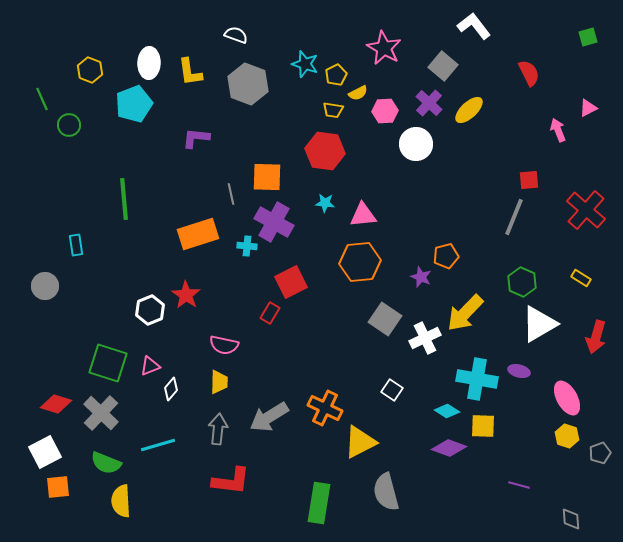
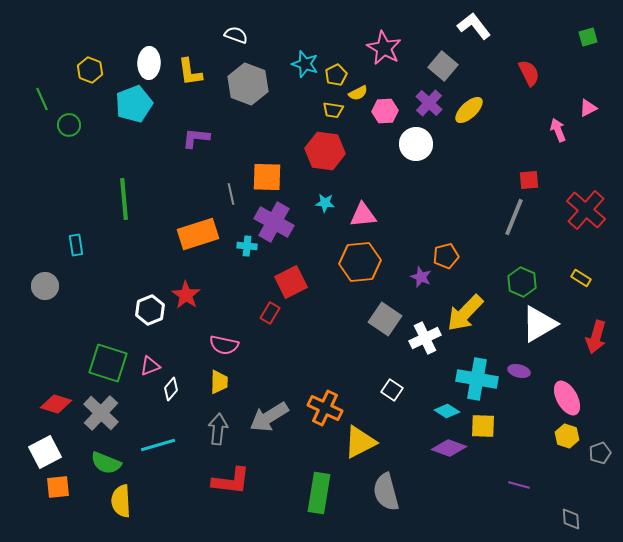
green rectangle at (319, 503): moved 10 px up
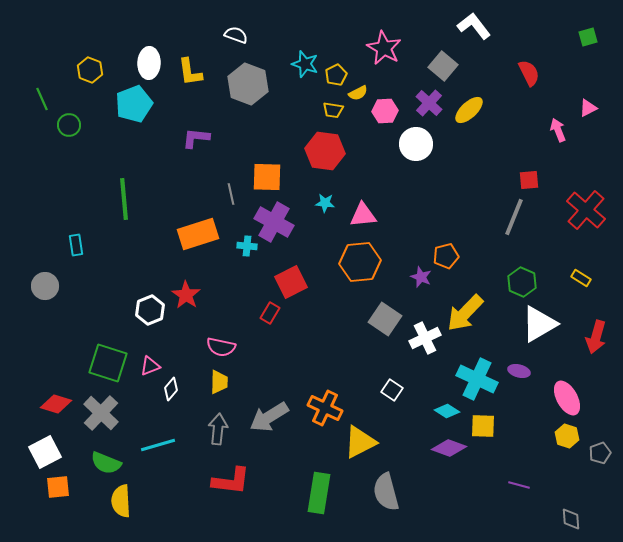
pink semicircle at (224, 345): moved 3 px left, 2 px down
cyan cross at (477, 379): rotated 15 degrees clockwise
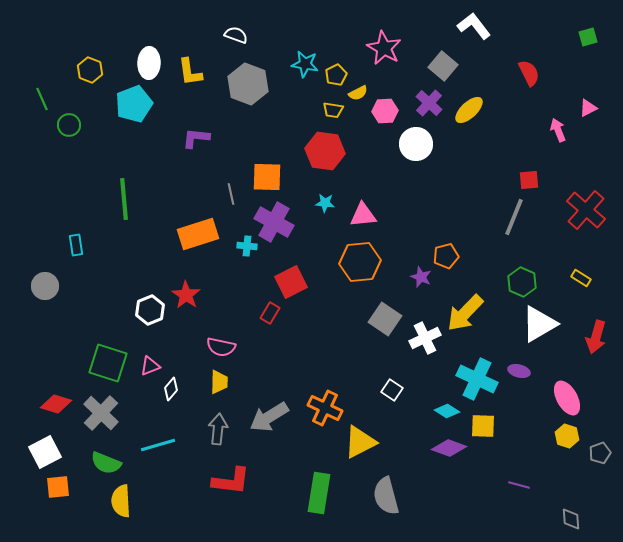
cyan star at (305, 64): rotated 8 degrees counterclockwise
gray semicircle at (386, 492): moved 4 px down
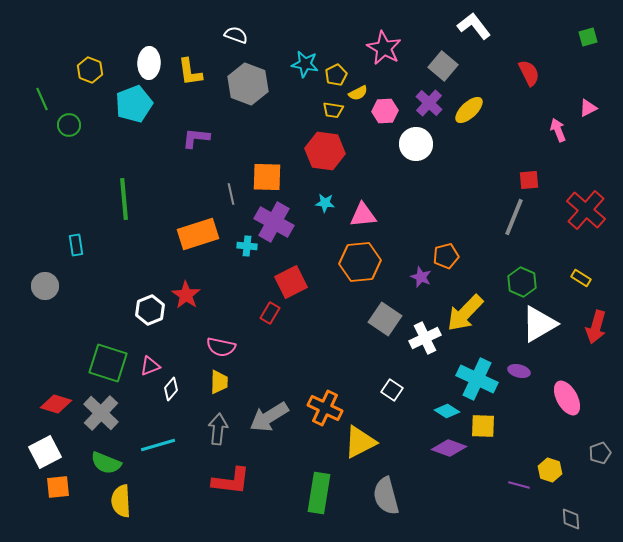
red arrow at (596, 337): moved 10 px up
yellow hexagon at (567, 436): moved 17 px left, 34 px down
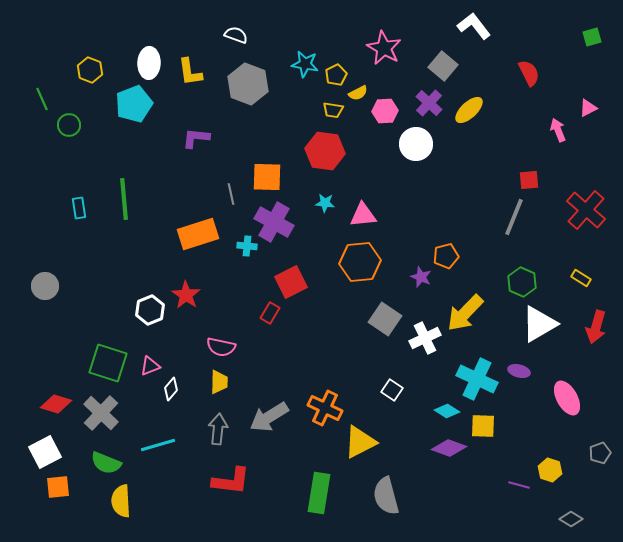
green square at (588, 37): moved 4 px right
cyan rectangle at (76, 245): moved 3 px right, 37 px up
gray diamond at (571, 519): rotated 55 degrees counterclockwise
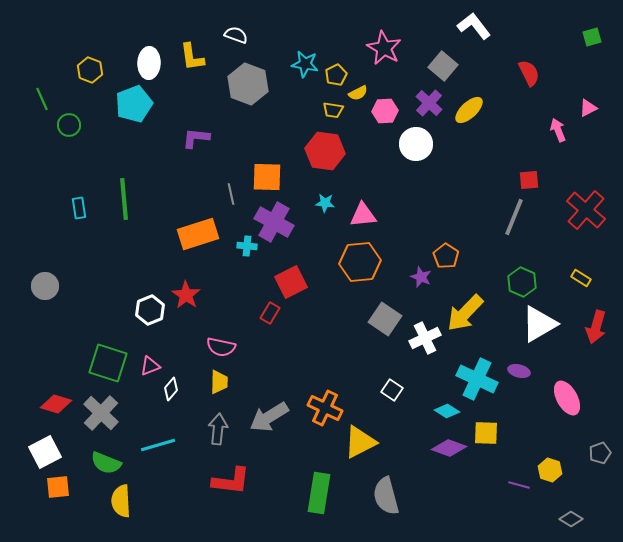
yellow L-shape at (190, 72): moved 2 px right, 15 px up
orange pentagon at (446, 256): rotated 25 degrees counterclockwise
yellow square at (483, 426): moved 3 px right, 7 px down
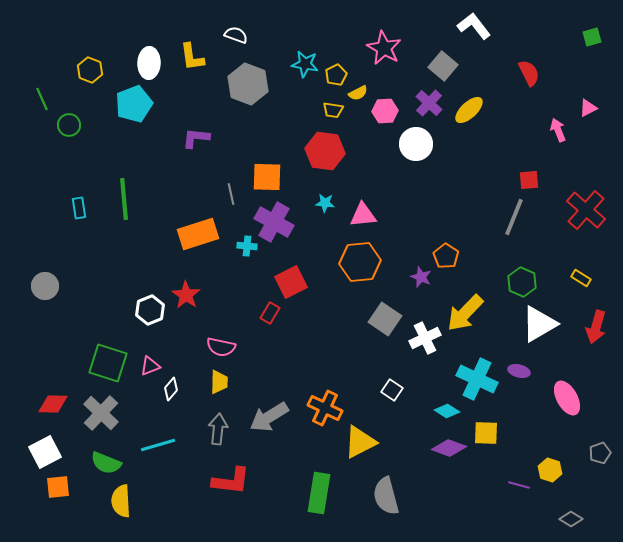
red diamond at (56, 404): moved 3 px left; rotated 16 degrees counterclockwise
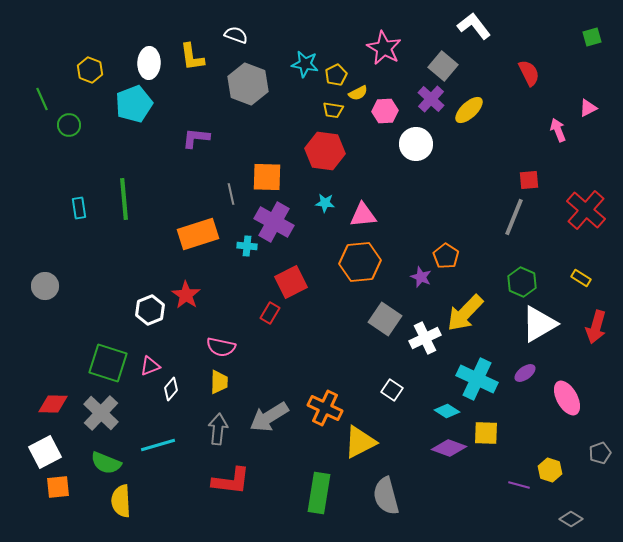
purple cross at (429, 103): moved 2 px right, 4 px up
purple ellipse at (519, 371): moved 6 px right, 2 px down; rotated 50 degrees counterclockwise
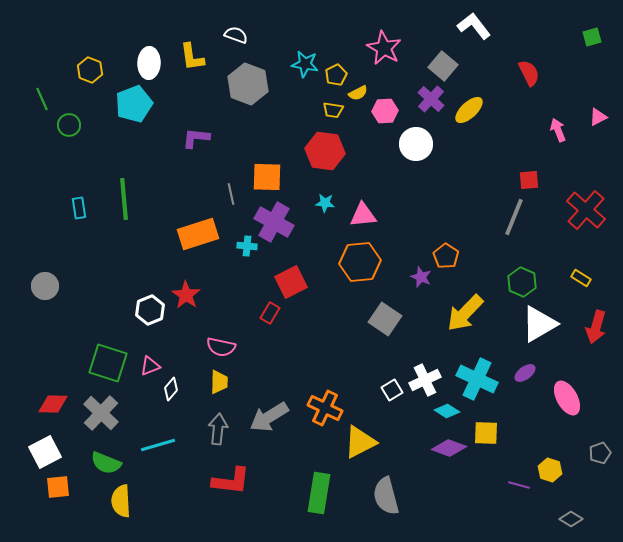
pink triangle at (588, 108): moved 10 px right, 9 px down
white cross at (425, 338): moved 42 px down
white square at (392, 390): rotated 25 degrees clockwise
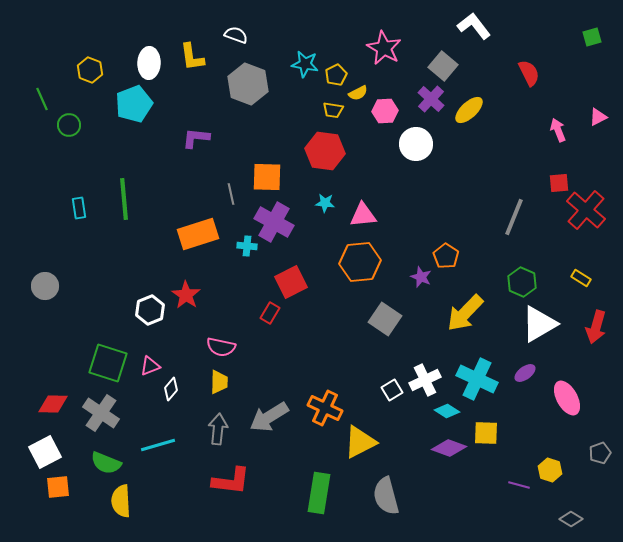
red square at (529, 180): moved 30 px right, 3 px down
gray cross at (101, 413): rotated 9 degrees counterclockwise
